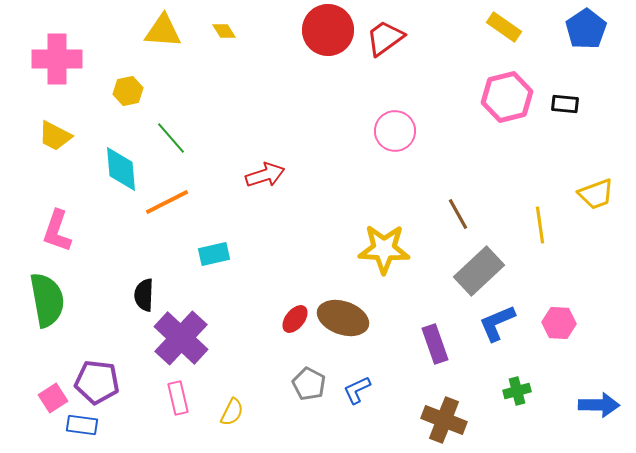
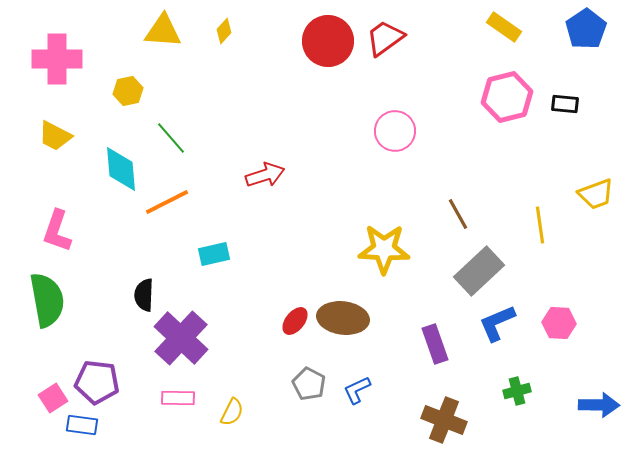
red circle at (328, 30): moved 11 px down
yellow diamond at (224, 31): rotated 75 degrees clockwise
brown ellipse at (343, 318): rotated 12 degrees counterclockwise
red ellipse at (295, 319): moved 2 px down
pink rectangle at (178, 398): rotated 76 degrees counterclockwise
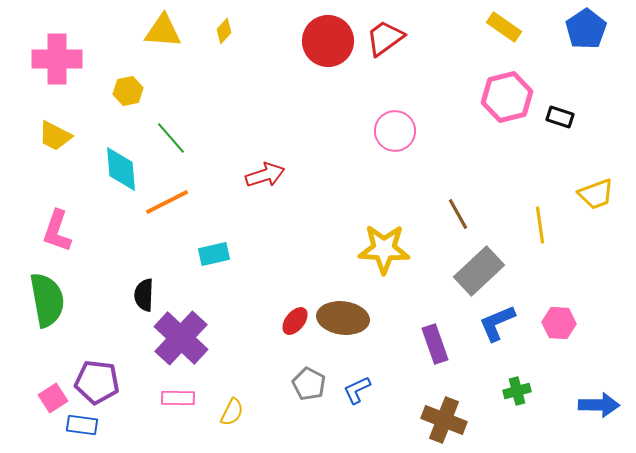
black rectangle at (565, 104): moved 5 px left, 13 px down; rotated 12 degrees clockwise
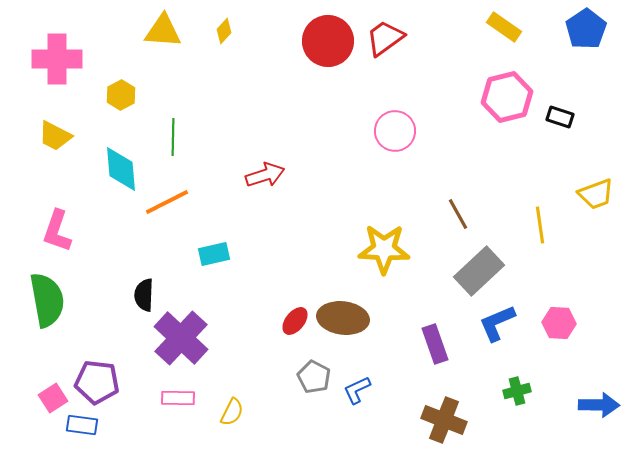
yellow hexagon at (128, 91): moved 7 px left, 4 px down; rotated 16 degrees counterclockwise
green line at (171, 138): moved 2 px right, 1 px up; rotated 42 degrees clockwise
gray pentagon at (309, 384): moved 5 px right, 7 px up
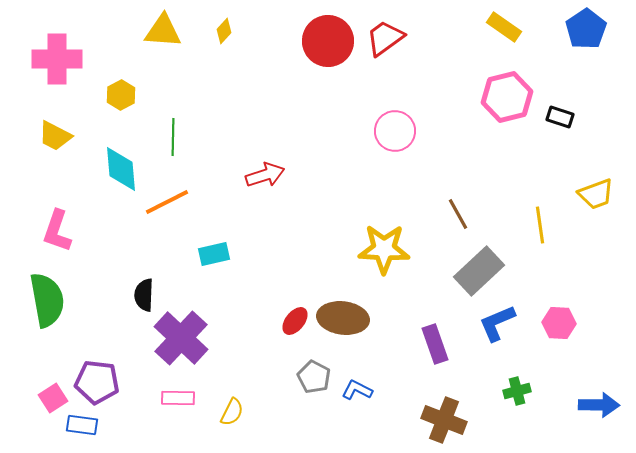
blue L-shape at (357, 390): rotated 52 degrees clockwise
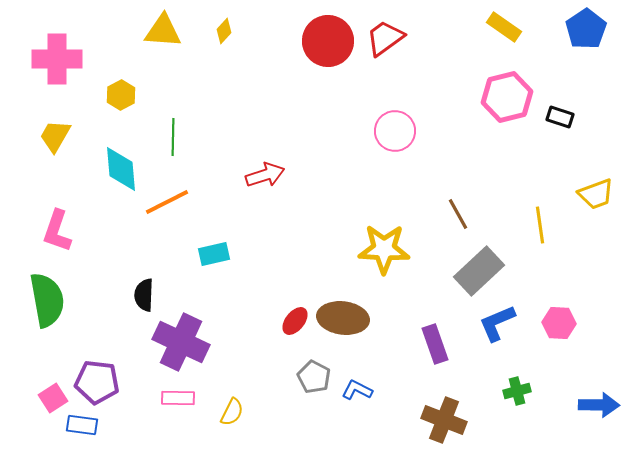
yellow trapezoid at (55, 136): rotated 93 degrees clockwise
purple cross at (181, 338): moved 4 px down; rotated 18 degrees counterclockwise
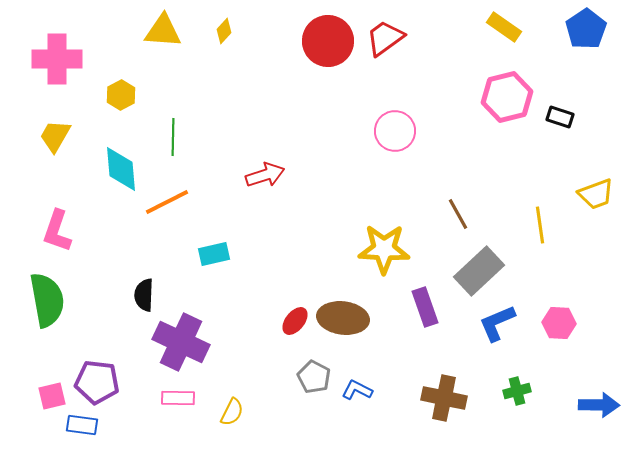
purple rectangle at (435, 344): moved 10 px left, 37 px up
pink square at (53, 398): moved 1 px left, 2 px up; rotated 20 degrees clockwise
brown cross at (444, 420): moved 22 px up; rotated 9 degrees counterclockwise
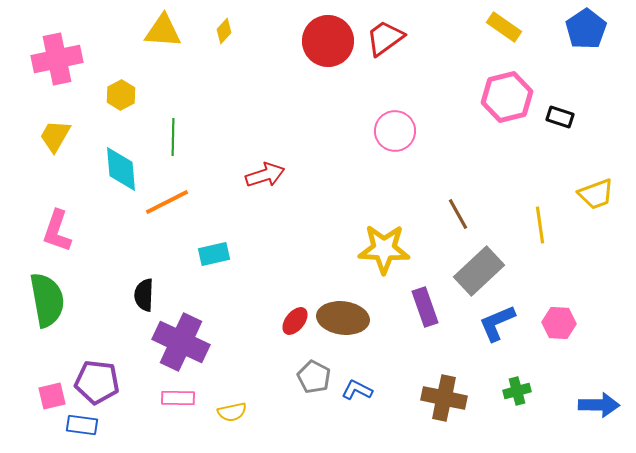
pink cross at (57, 59): rotated 12 degrees counterclockwise
yellow semicircle at (232, 412): rotated 52 degrees clockwise
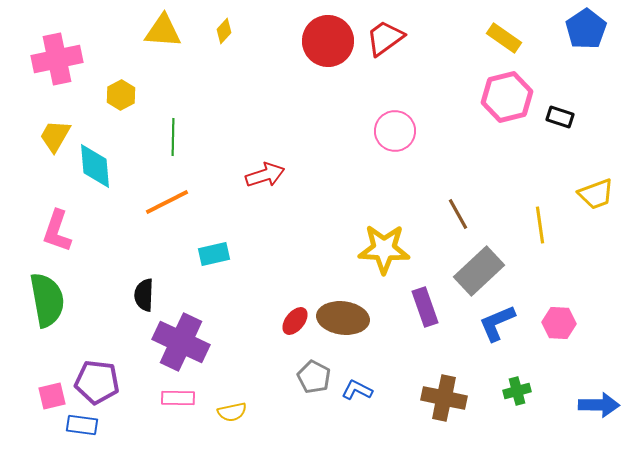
yellow rectangle at (504, 27): moved 11 px down
cyan diamond at (121, 169): moved 26 px left, 3 px up
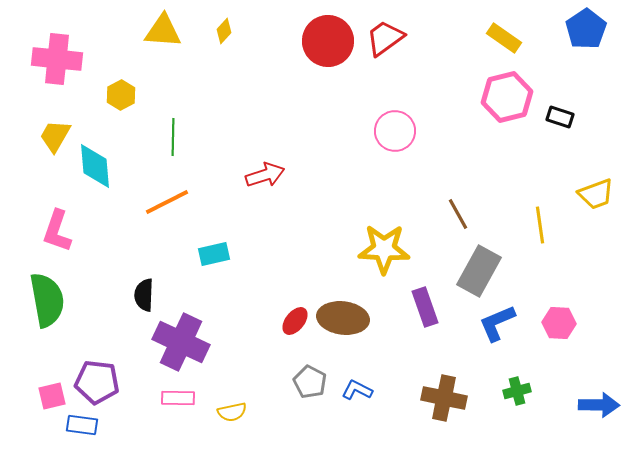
pink cross at (57, 59): rotated 18 degrees clockwise
gray rectangle at (479, 271): rotated 18 degrees counterclockwise
gray pentagon at (314, 377): moved 4 px left, 5 px down
